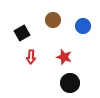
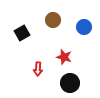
blue circle: moved 1 px right, 1 px down
red arrow: moved 7 px right, 12 px down
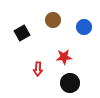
red star: rotated 21 degrees counterclockwise
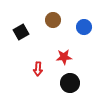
black square: moved 1 px left, 1 px up
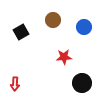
red arrow: moved 23 px left, 15 px down
black circle: moved 12 px right
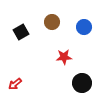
brown circle: moved 1 px left, 2 px down
red arrow: rotated 48 degrees clockwise
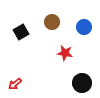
red star: moved 1 px right, 4 px up; rotated 14 degrees clockwise
